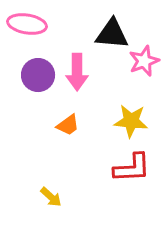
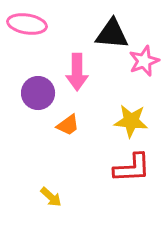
purple circle: moved 18 px down
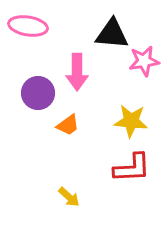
pink ellipse: moved 1 px right, 2 px down
pink star: rotated 12 degrees clockwise
yellow arrow: moved 18 px right
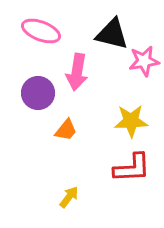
pink ellipse: moved 13 px right, 5 px down; rotated 12 degrees clockwise
black triangle: rotated 9 degrees clockwise
pink arrow: rotated 9 degrees clockwise
yellow star: rotated 8 degrees counterclockwise
orange trapezoid: moved 2 px left, 5 px down; rotated 15 degrees counterclockwise
yellow arrow: rotated 95 degrees counterclockwise
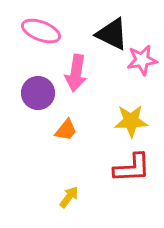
black triangle: rotated 12 degrees clockwise
pink star: moved 2 px left, 1 px up
pink arrow: moved 1 px left, 1 px down
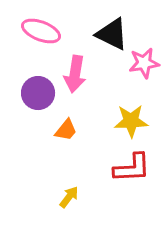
pink star: moved 2 px right, 3 px down
pink arrow: moved 1 px left, 1 px down
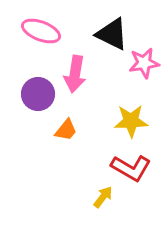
purple circle: moved 1 px down
red L-shape: moved 1 px left; rotated 33 degrees clockwise
yellow arrow: moved 34 px right
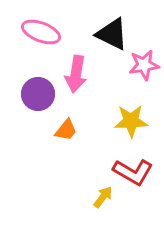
pink ellipse: moved 1 px down
pink star: moved 2 px down
pink arrow: moved 1 px right
red L-shape: moved 2 px right, 4 px down
